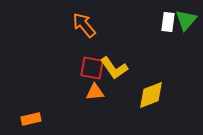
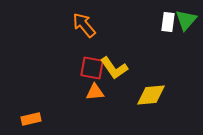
yellow diamond: rotated 16 degrees clockwise
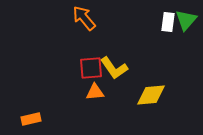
orange arrow: moved 7 px up
red square: moved 1 px left; rotated 15 degrees counterclockwise
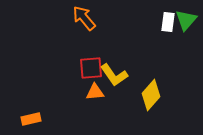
yellow L-shape: moved 7 px down
yellow diamond: rotated 44 degrees counterclockwise
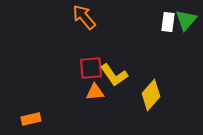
orange arrow: moved 1 px up
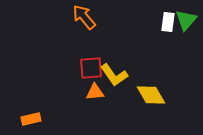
yellow diamond: rotated 72 degrees counterclockwise
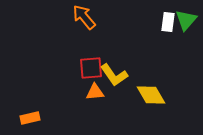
orange rectangle: moved 1 px left, 1 px up
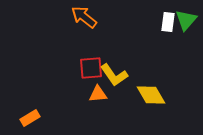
orange arrow: rotated 12 degrees counterclockwise
orange triangle: moved 3 px right, 2 px down
orange rectangle: rotated 18 degrees counterclockwise
